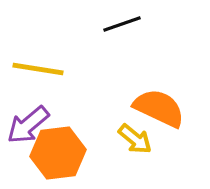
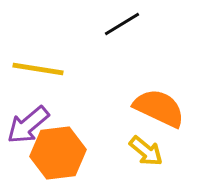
black line: rotated 12 degrees counterclockwise
yellow arrow: moved 11 px right, 12 px down
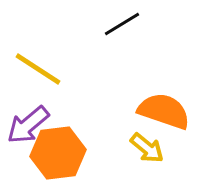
yellow line: rotated 24 degrees clockwise
orange semicircle: moved 5 px right, 3 px down; rotated 6 degrees counterclockwise
yellow arrow: moved 1 px right, 3 px up
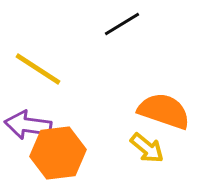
purple arrow: rotated 48 degrees clockwise
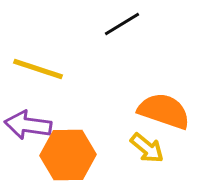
yellow line: rotated 15 degrees counterclockwise
orange hexagon: moved 10 px right, 2 px down; rotated 6 degrees clockwise
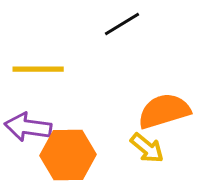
yellow line: rotated 18 degrees counterclockwise
orange semicircle: rotated 36 degrees counterclockwise
purple arrow: moved 2 px down
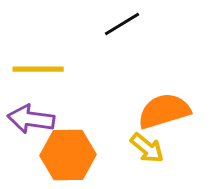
purple arrow: moved 3 px right, 8 px up
